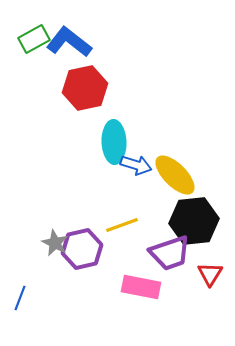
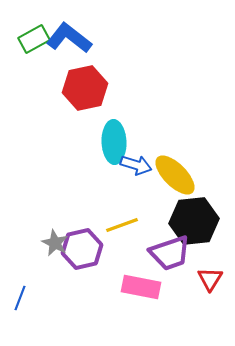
blue L-shape: moved 4 px up
red triangle: moved 5 px down
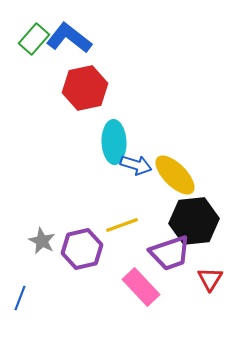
green rectangle: rotated 20 degrees counterclockwise
gray star: moved 13 px left, 2 px up
pink rectangle: rotated 36 degrees clockwise
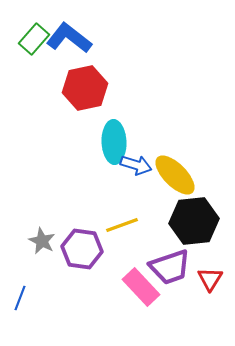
purple hexagon: rotated 21 degrees clockwise
purple trapezoid: moved 14 px down
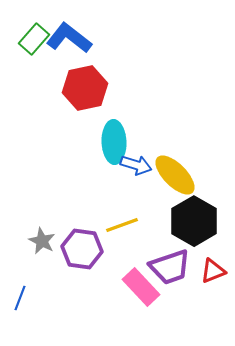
black hexagon: rotated 24 degrees counterclockwise
red triangle: moved 3 px right, 8 px up; rotated 36 degrees clockwise
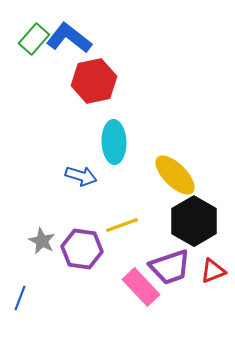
red hexagon: moved 9 px right, 7 px up
blue arrow: moved 55 px left, 11 px down
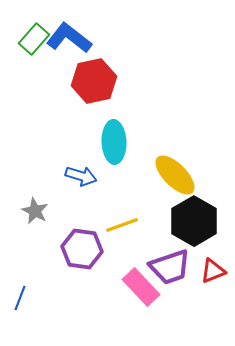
gray star: moved 7 px left, 30 px up
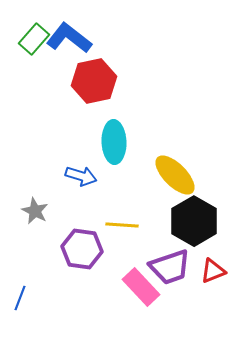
yellow line: rotated 24 degrees clockwise
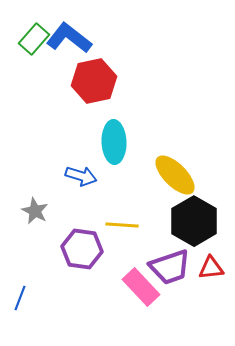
red triangle: moved 2 px left, 3 px up; rotated 16 degrees clockwise
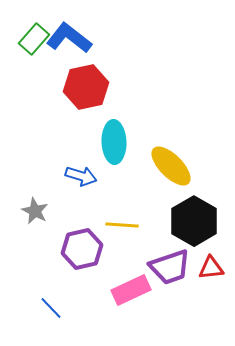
red hexagon: moved 8 px left, 6 px down
yellow ellipse: moved 4 px left, 9 px up
purple hexagon: rotated 21 degrees counterclockwise
pink rectangle: moved 10 px left, 3 px down; rotated 72 degrees counterclockwise
blue line: moved 31 px right, 10 px down; rotated 65 degrees counterclockwise
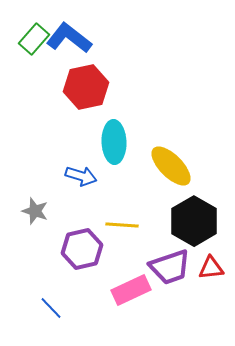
gray star: rotated 8 degrees counterclockwise
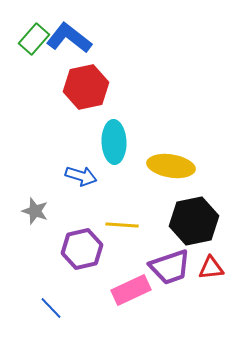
yellow ellipse: rotated 36 degrees counterclockwise
black hexagon: rotated 18 degrees clockwise
